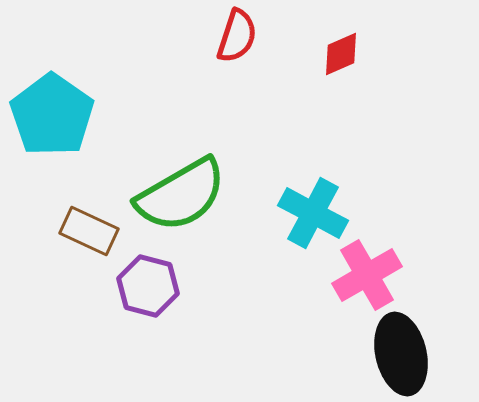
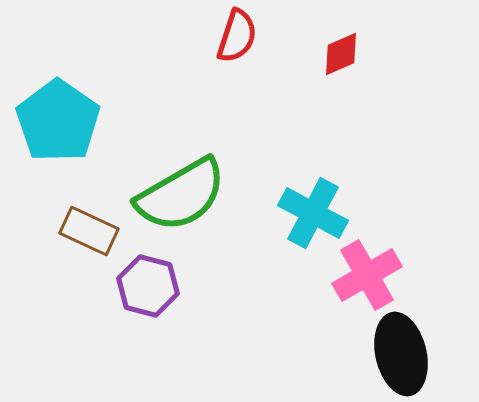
cyan pentagon: moved 6 px right, 6 px down
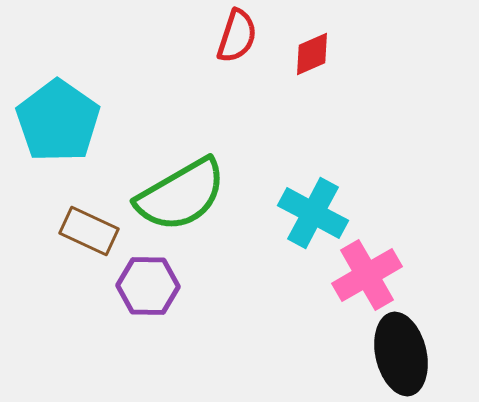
red diamond: moved 29 px left
purple hexagon: rotated 14 degrees counterclockwise
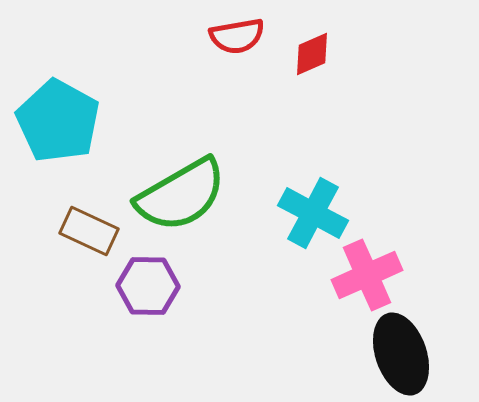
red semicircle: rotated 62 degrees clockwise
cyan pentagon: rotated 6 degrees counterclockwise
pink cross: rotated 6 degrees clockwise
black ellipse: rotated 6 degrees counterclockwise
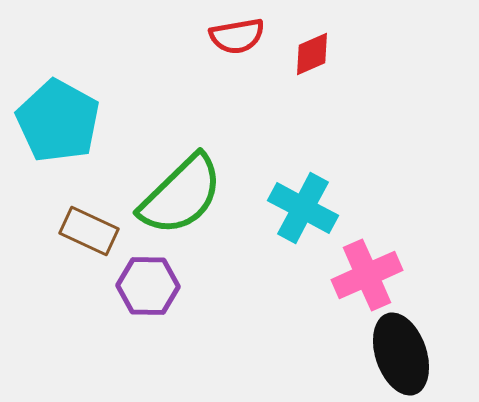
green semicircle: rotated 14 degrees counterclockwise
cyan cross: moved 10 px left, 5 px up
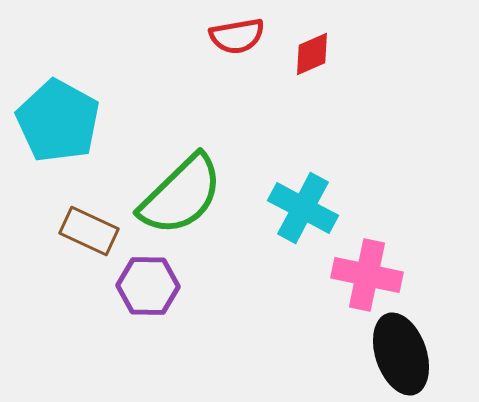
pink cross: rotated 36 degrees clockwise
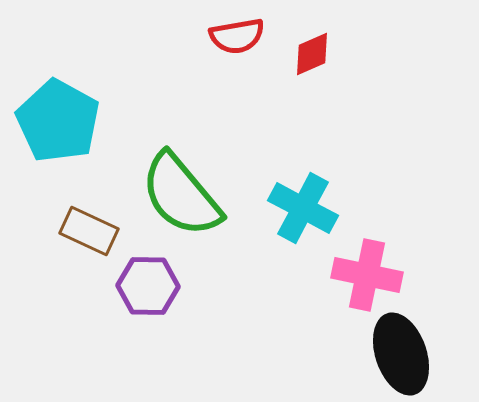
green semicircle: rotated 94 degrees clockwise
